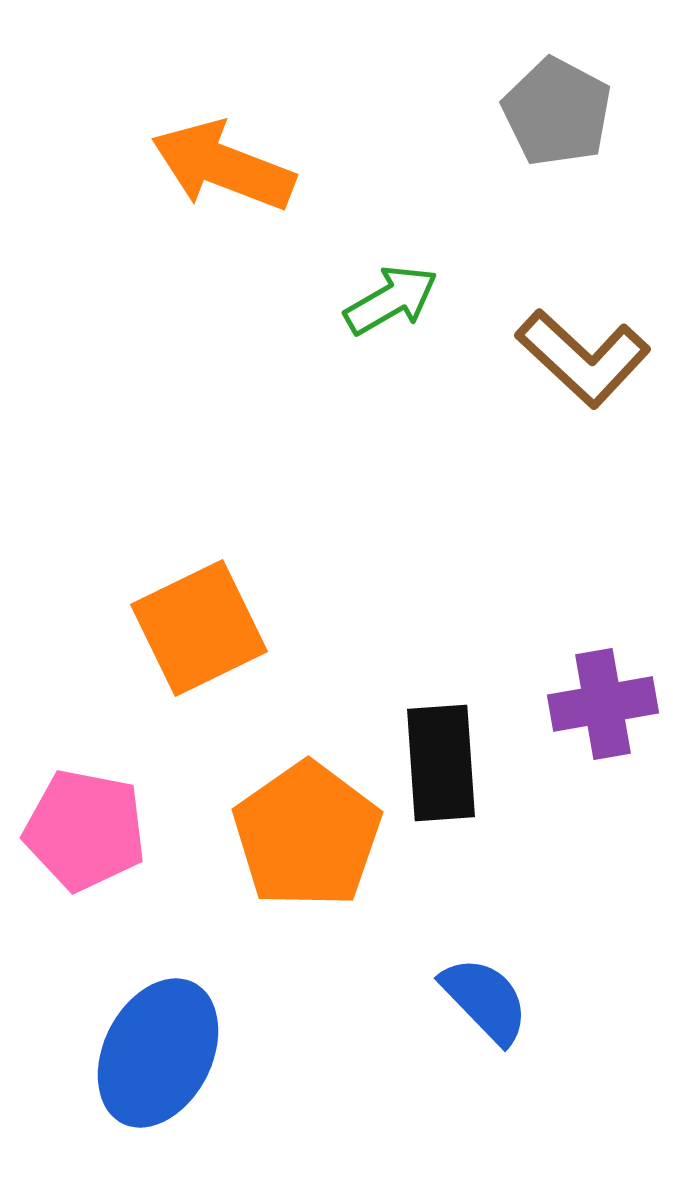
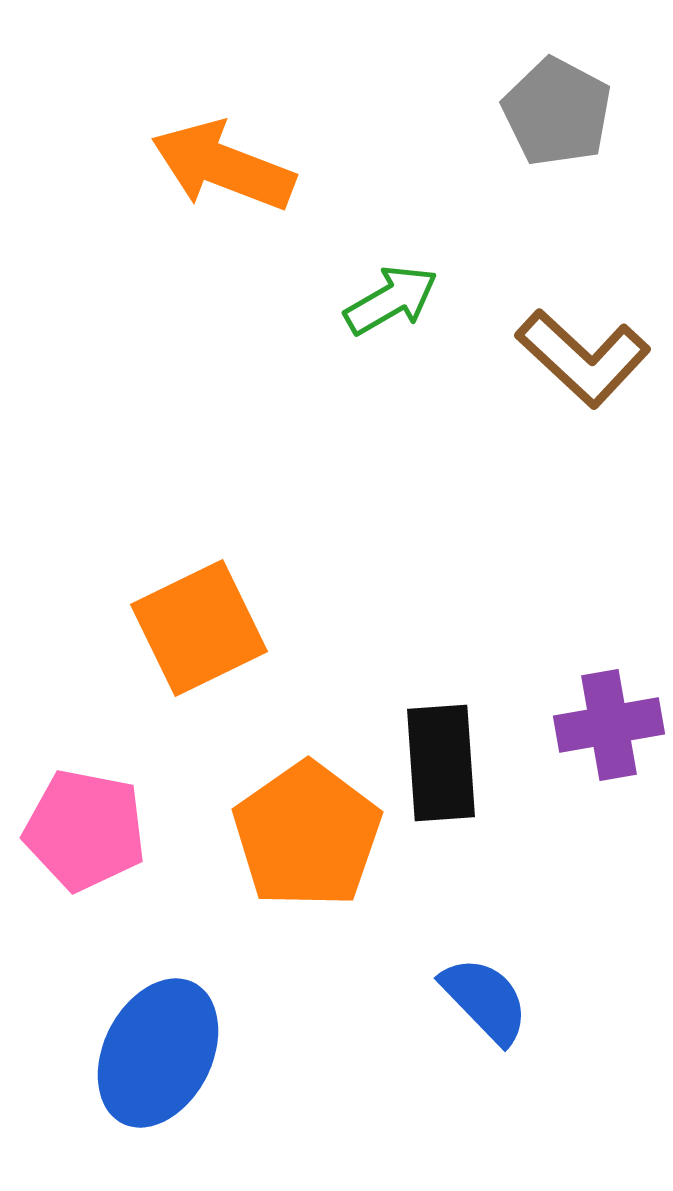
purple cross: moved 6 px right, 21 px down
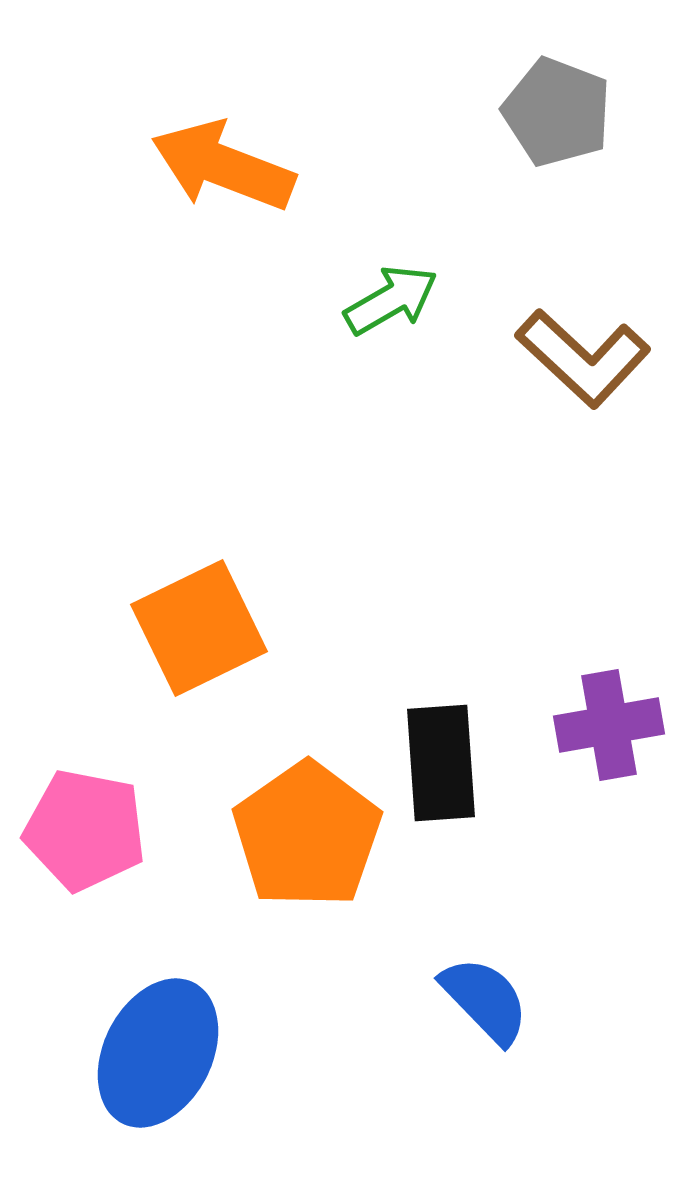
gray pentagon: rotated 7 degrees counterclockwise
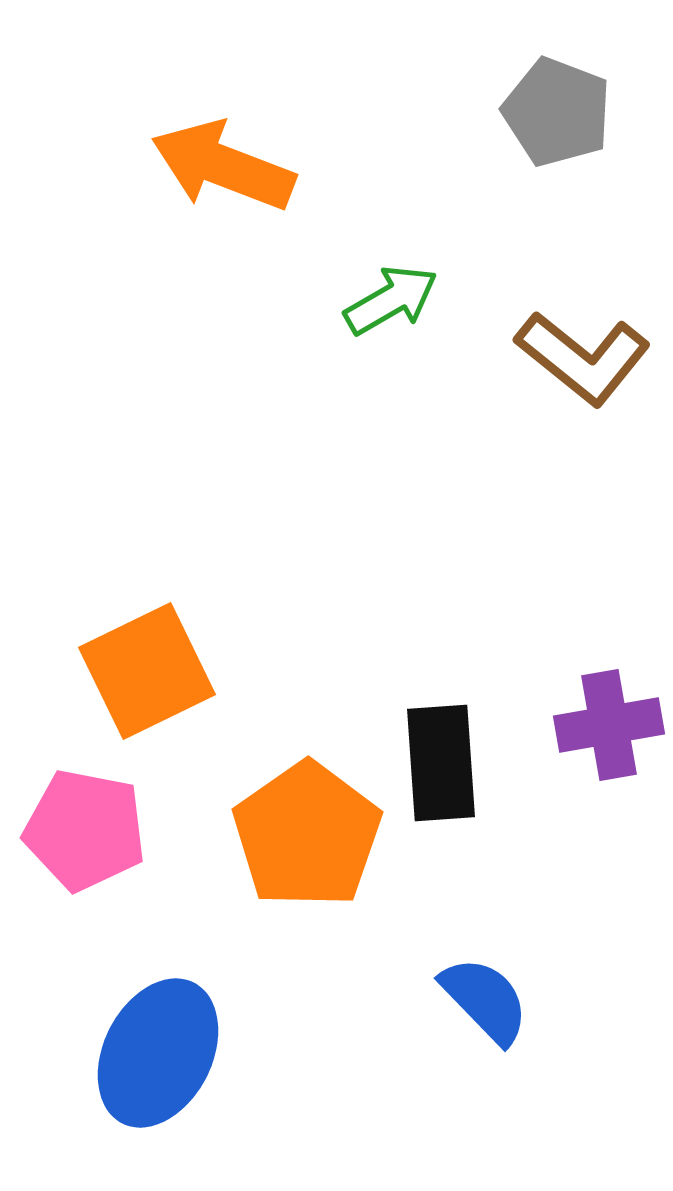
brown L-shape: rotated 4 degrees counterclockwise
orange square: moved 52 px left, 43 px down
